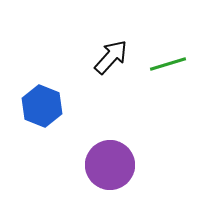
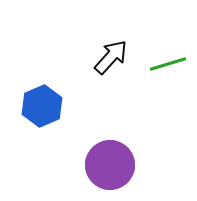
blue hexagon: rotated 15 degrees clockwise
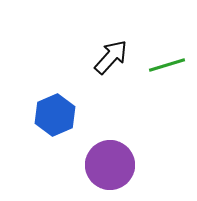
green line: moved 1 px left, 1 px down
blue hexagon: moved 13 px right, 9 px down
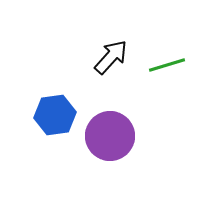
blue hexagon: rotated 15 degrees clockwise
purple circle: moved 29 px up
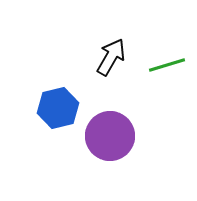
black arrow: rotated 12 degrees counterclockwise
blue hexagon: moved 3 px right, 7 px up; rotated 6 degrees counterclockwise
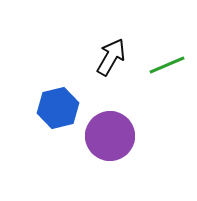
green line: rotated 6 degrees counterclockwise
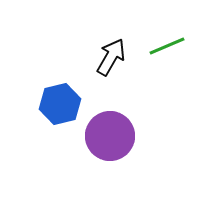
green line: moved 19 px up
blue hexagon: moved 2 px right, 4 px up
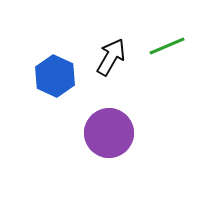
blue hexagon: moved 5 px left, 28 px up; rotated 21 degrees counterclockwise
purple circle: moved 1 px left, 3 px up
